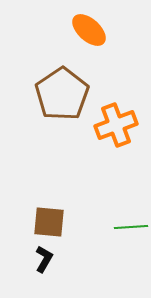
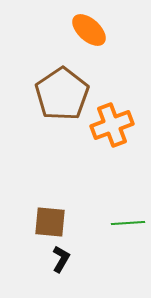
orange cross: moved 4 px left
brown square: moved 1 px right
green line: moved 3 px left, 4 px up
black L-shape: moved 17 px right
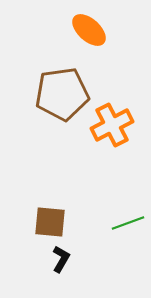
brown pentagon: rotated 26 degrees clockwise
orange cross: rotated 6 degrees counterclockwise
green line: rotated 16 degrees counterclockwise
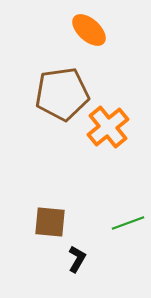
orange cross: moved 4 px left, 2 px down; rotated 12 degrees counterclockwise
black L-shape: moved 16 px right
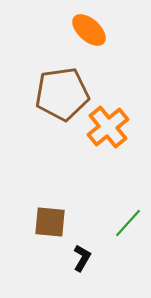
green line: rotated 28 degrees counterclockwise
black L-shape: moved 5 px right, 1 px up
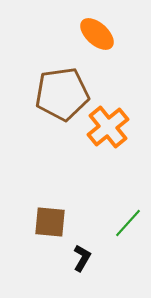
orange ellipse: moved 8 px right, 4 px down
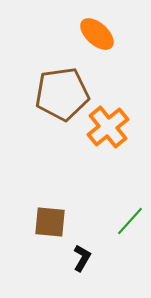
green line: moved 2 px right, 2 px up
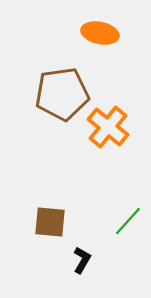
orange ellipse: moved 3 px right, 1 px up; rotated 30 degrees counterclockwise
orange cross: rotated 12 degrees counterclockwise
green line: moved 2 px left
black L-shape: moved 2 px down
